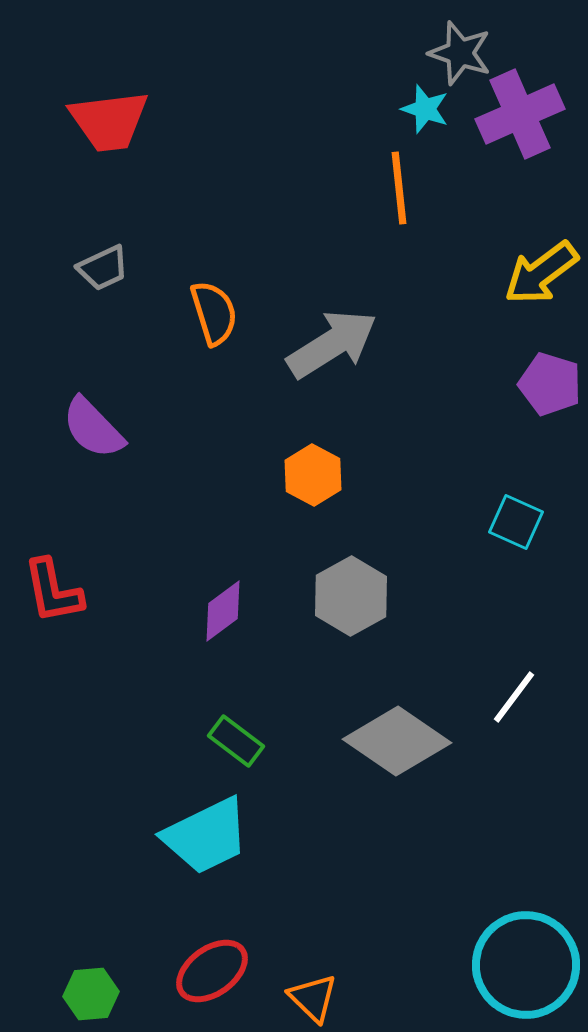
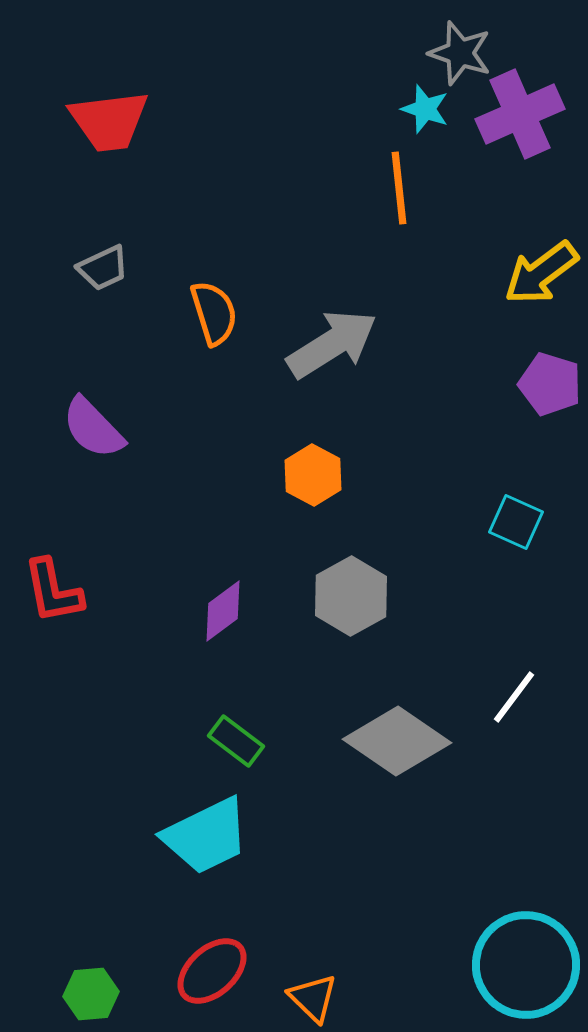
red ellipse: rotated 6 degrees counterclockwise
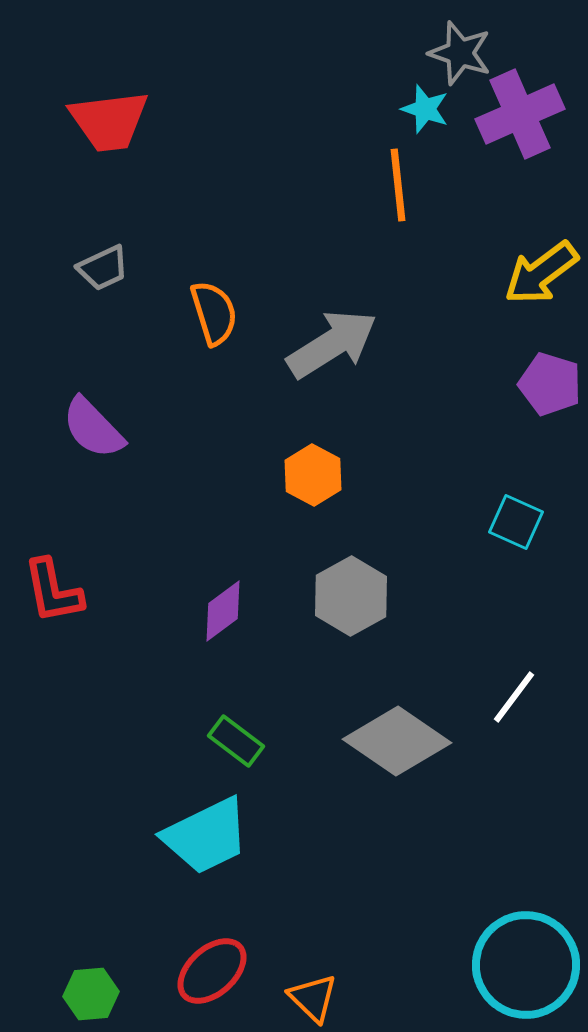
orange line: moved 1 px left, 3 px up
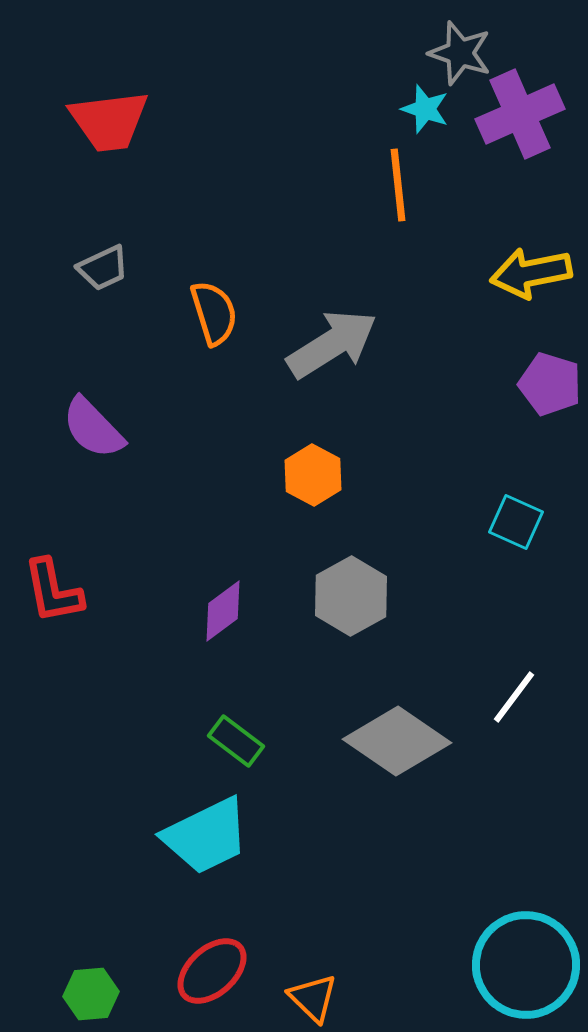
yellow arrow: moved 10 px left; rotated 26 degrees clockwise
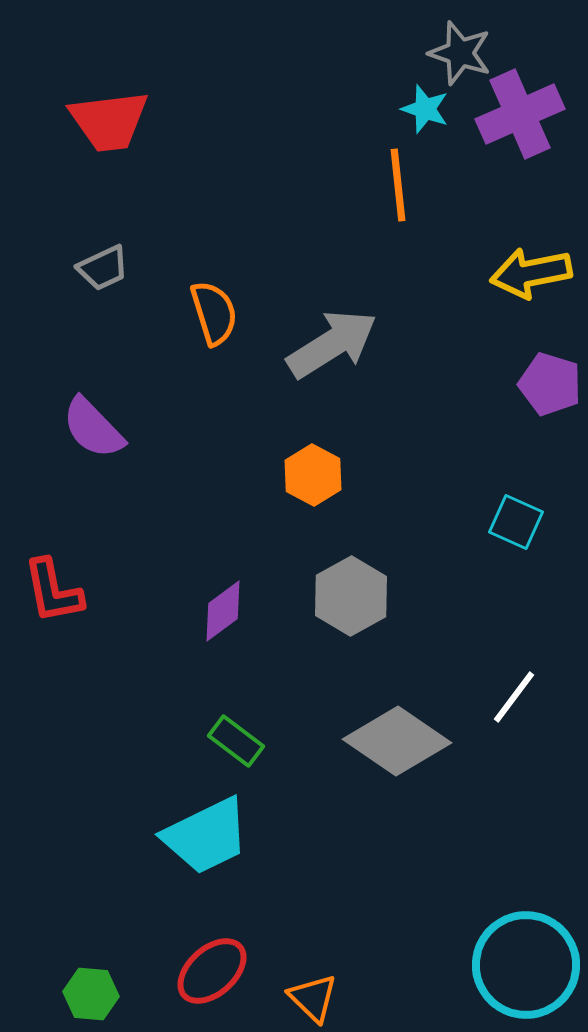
green hexagon: rotated 10 degrees clockwise
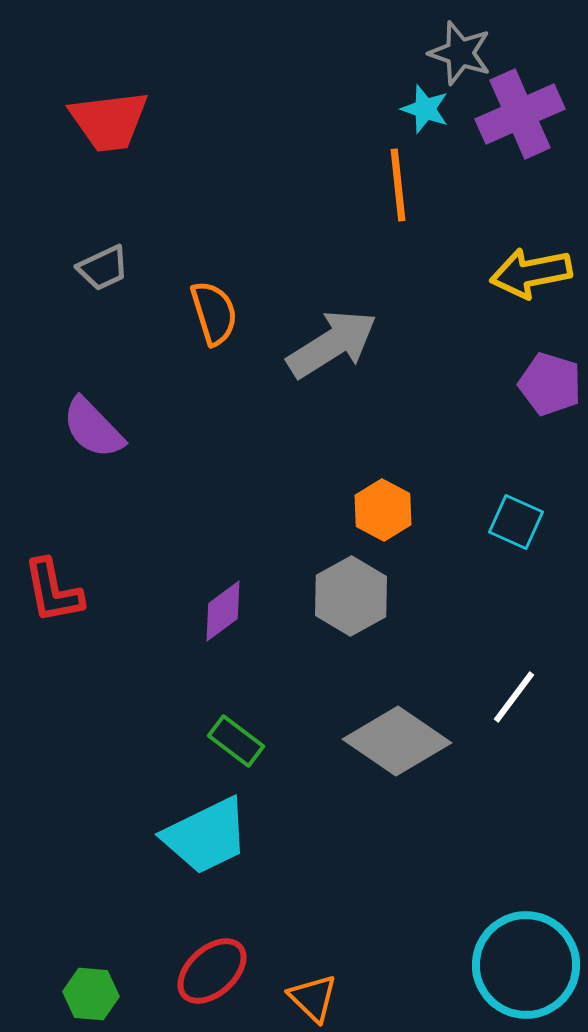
orange hexagon: moved 70 px right, 35 px down
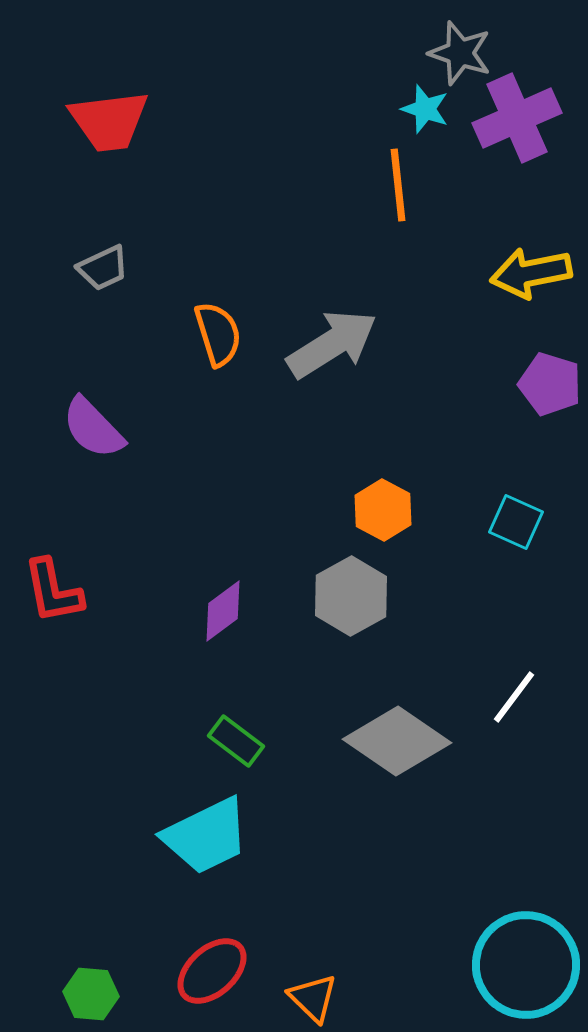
purple cross: moved 3 px left, 4 px down
orange semicircle: moved 4 px right, 21 px down
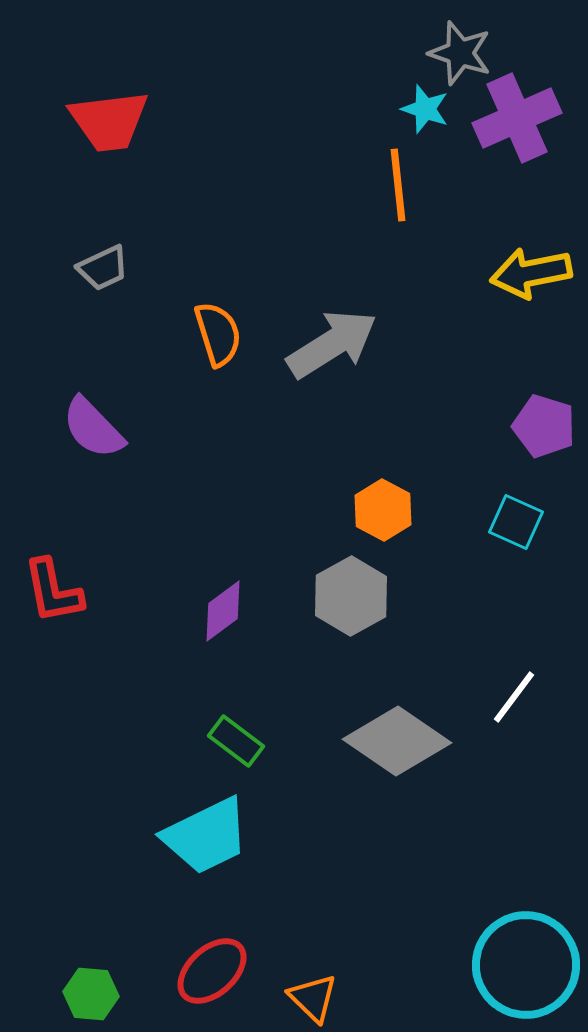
purple pentagon: moved 6 px left, 42 px down
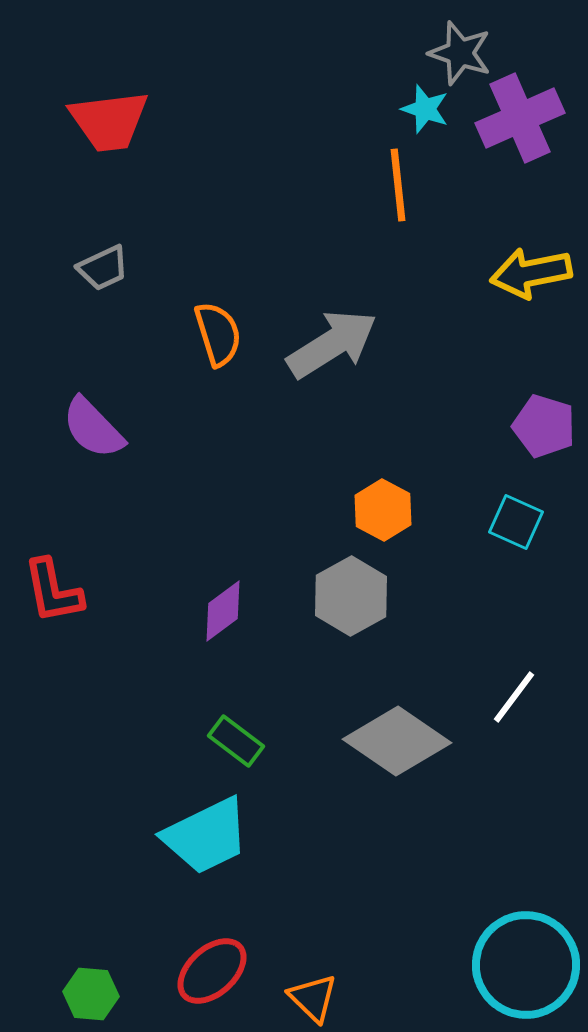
purple cross: moved 3 px right
